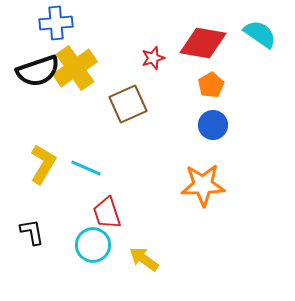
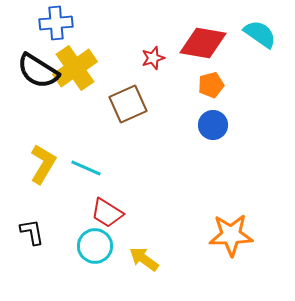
black semicircle: rotated 51 degrees clockwise
orange pentagon: rotated 15 degrees clockwise
orange star: moved 28 px right, 50 px down
red trapezoid: rotated 40 degrees counterclockwise
cyan circle: moved 2 px right, 1 px down
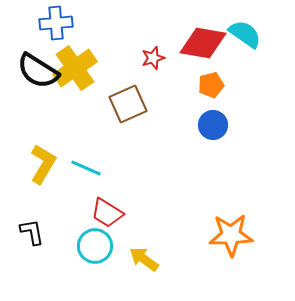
cyan semicircle: moved 15 px left
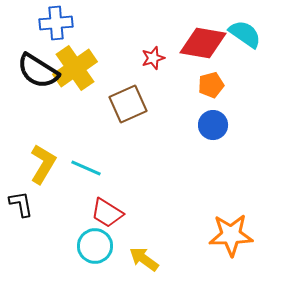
black L-shape: moved 11 px left, 28 px up
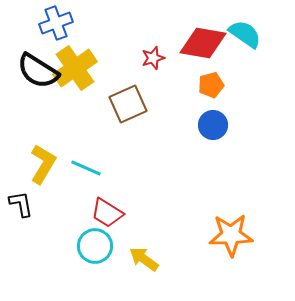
blue cross: rotated 16 degrees counterclockwise
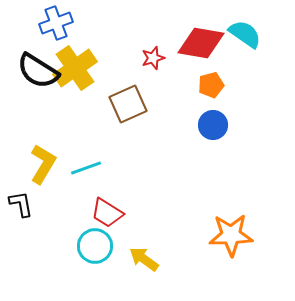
red diamond: moved 2 px left
cyan line: rotated 44 degrees counterclockwise
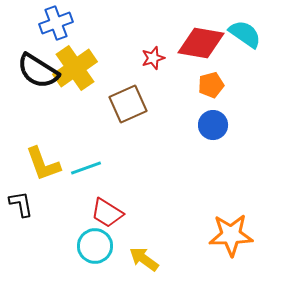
yellow L-shape: rotated 129 degrees clockwise
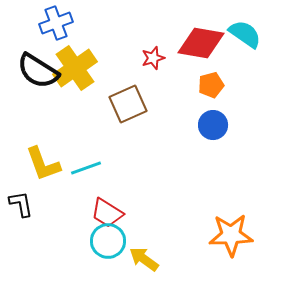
cyan circle: moved 13 px right, 5 px up
